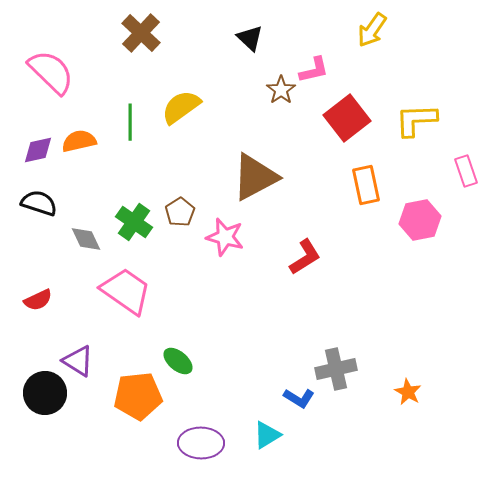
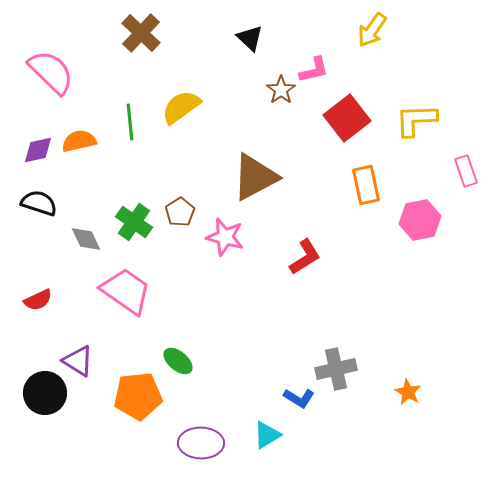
green line: rotated 6 degrees counterclockwise
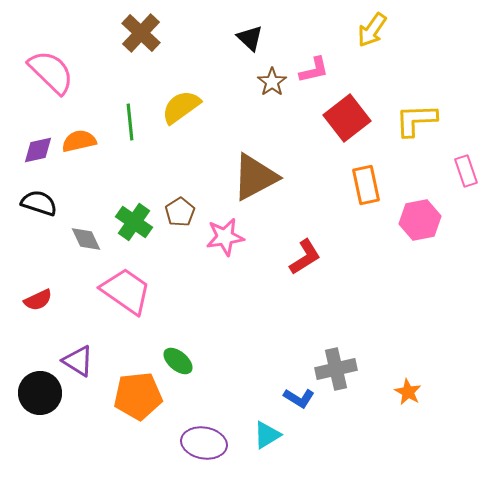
brown star: moved 9 px left, 8 px up
pink star: rotated 24 degrees counterclockwise
black circle: moved 5 px left
purple ellipse: moved 3 px right; rotated 9 degrees clockwise
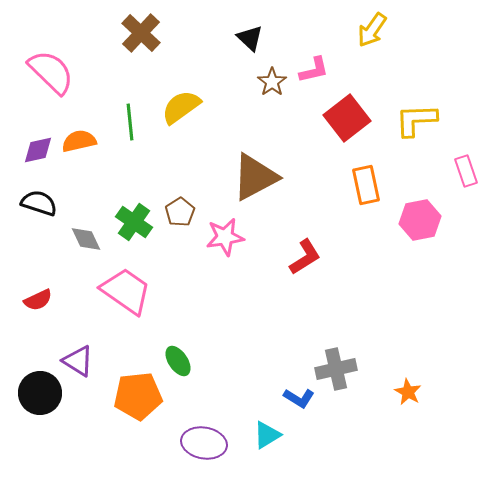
green ellipse: rotated 16 degrees clockwise
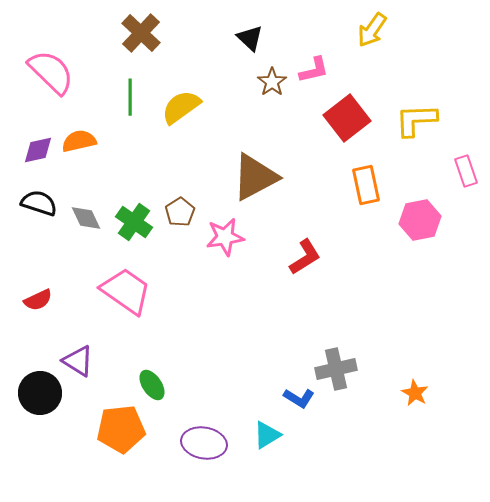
green line: moved 25 px up; rotated 6 degrees clockwise
gray diamond: moved 21 px up
green ellipse: moved 26 px left, 24 px down
orange star: moved 7 px right, 1 px down
orange pentagon: moved 17 px left, 33 px down
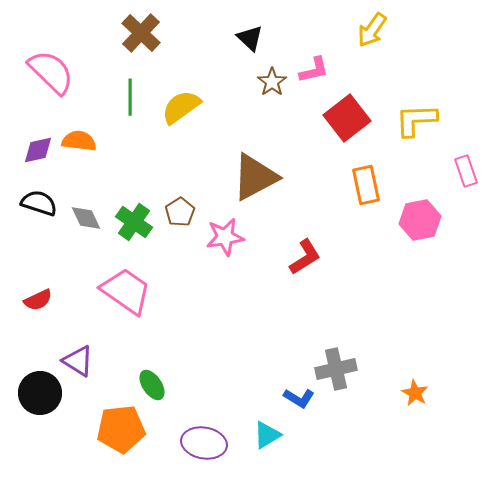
orange semicircle: rotated 20 degrees clockwise
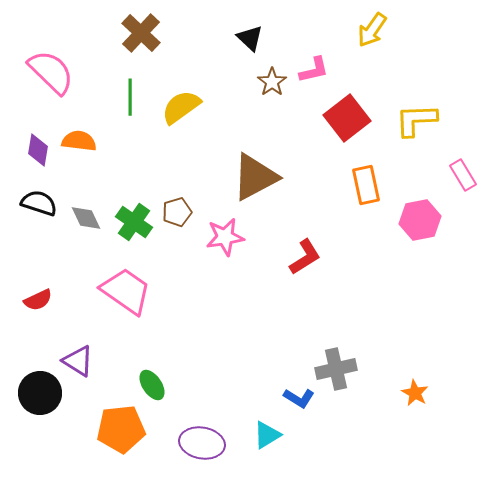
purple diamond: rotated 68 degrees counterclockwise
pink rectangle: moved 3 px left, 4 px down; rotated 12 degrees counterclockwise
brown pentagon: moved 3 px left; rotated 16 degrees clockwise
purple ellipse: moved 2 px left
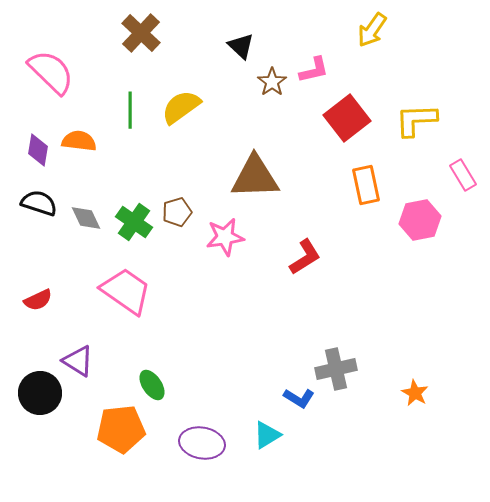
black triangle: moved 9 px left, 8 px down
green line: moved 13 px down
brown triangle: rotated 26 degrees clockwise
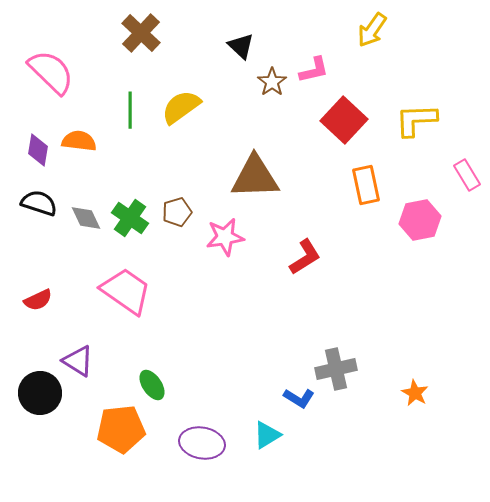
red square: moved 3 px left, 2 px down; rotated 9 degrees counterclockwise
pink rectangle: moved 4 px right
green cross: moved 4 px left, 4 px up
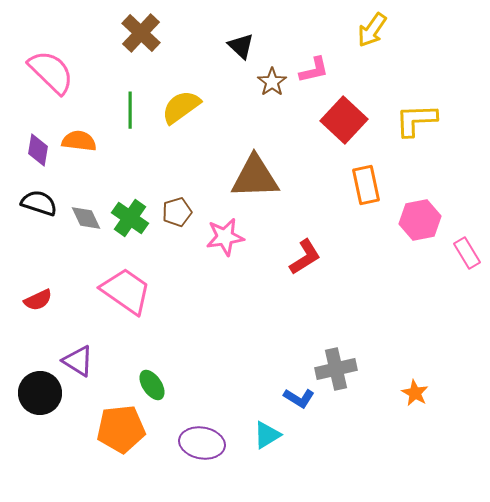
pink rectangle: moved 78 px down
